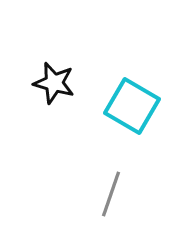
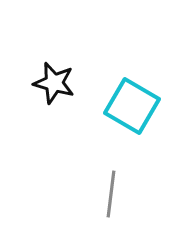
gray line: rotated 12 degrees counterclockwise
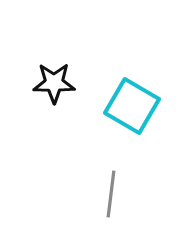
black star: rotated 15 degrees counterclockwise
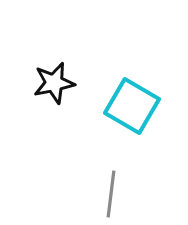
black star: rotated 12 degrees counterclockwise
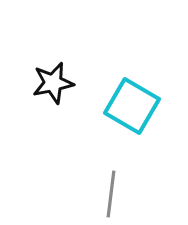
black star: moved 1 px left
